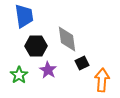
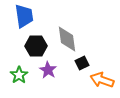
orange arrow: rotated 75 degrees counterclockwise
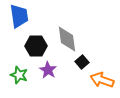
blue trapezoid: moved 5 px left
black square: moved 1 px up; rotated 16 degrees counterclockwise
green star: rotated 18 degrees counterclockwise
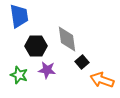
purple star: moved 1 px left; rotated 24 degrees counterclockwise
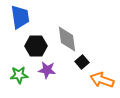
blue trapezoid: moved 1 px right, 1 px down
green star: rotated 24 degrees counterclockwise
